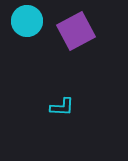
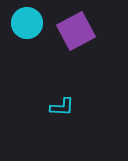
cyan circle: moved 2 px down
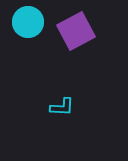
cyan circle: moved 1 px right, 1 px up
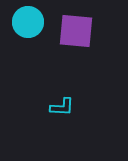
purple square: rotated 33 degrees clockwise
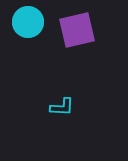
purple square: moved 1 px right, 1 px up; rotated 18 degrees counterclockwise
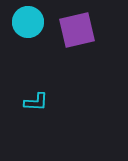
cyan L-shape: moved 26 px left, 5 px up
